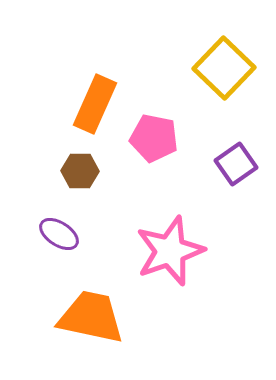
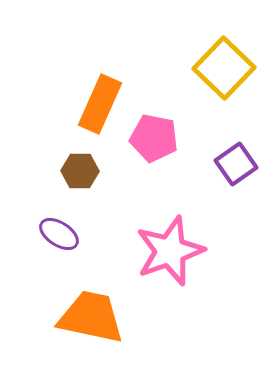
orange rectangle: moved 5 px right
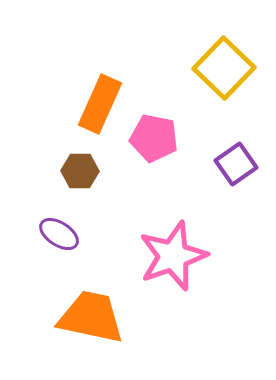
pink star: moved 3 px right, 5 px down
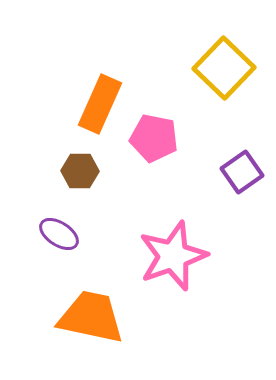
purple square: moved 6 px right, 8 px down
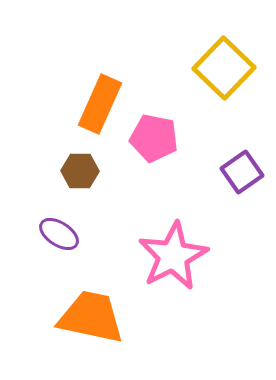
pink star: rotated 8 degrees counterclockwise
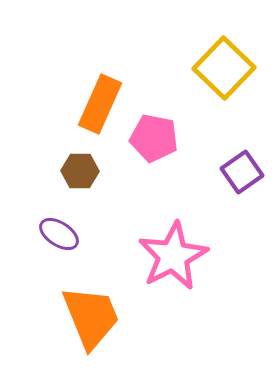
orange trapezoid: rotated 56 degrees clockwise
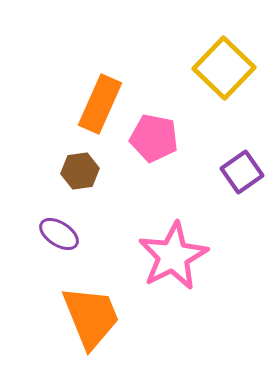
brown hexagon: rotated 9 degrees counterclockwise
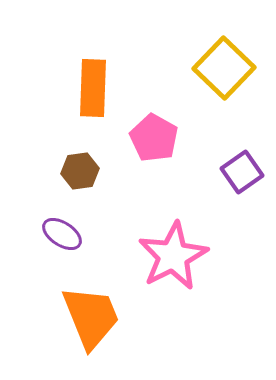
orange rectangle: moved 7 px left, 16 px up; rotated 22 degrees counterclockwise
pink pentagon: rotated 18 degrees clockwise
purple ellipse: moved 3 px right
